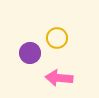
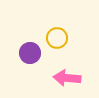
pink arrow: moved 8 px right
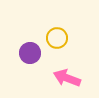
pink arrow: rotated 16 degrees clockwise
